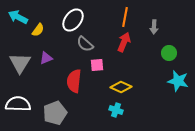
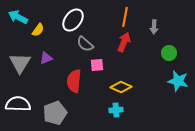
cyan cross: rotated 24 degrees counterclockwise
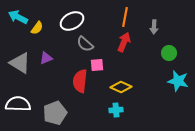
white ellipse: moved 1 px left, 1 px down; rotated 25 degrees clockwise
yellow semicircle: moved 1 px left, 2 px up
gray triangle: rotated 30 degrees counterclockwise
red semicircle: moved 6 px right
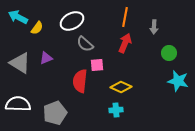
red arrow: moved 1 px right, 1 px down
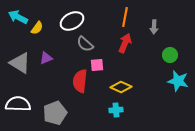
green circle: moved 1 px right, 2 px down
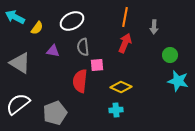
cyan arrow: moved 3 px left
gray semicircle: moved 2 px left, 3 px down; rotated 42 degrees clockwise
purple triangle: moved 7 px right, 7 px up; rotated 32 degrees clockwise
white semicircle: rotated 40 degrees counterclockwise
